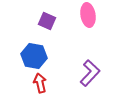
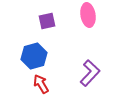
purple square: rotated 36 degrees counterclockwise
blue hexagon: rotated 25 degrees counterclockwise
red arrow: moved 1 px right, 1 px down; rotated 18 degrees counterclockwise
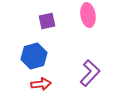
red arrow: rotated 114 degrees clockwise
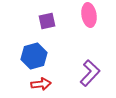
pink ellipse: moved 1 px right
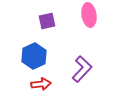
blue hexagon: rotated 10 degrees counterclockwise
purple L-shape: moved 8 px left, 4 px up
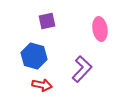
pink ellipse: moved 11 px right, 14 px down
blue hexagon: rotated 20 degrees counterclockwise
red arrow: moved 1 px right, 1 px down; rotated 18 degrees clockwise
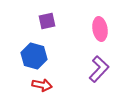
purple L-shape: moved 17 px right
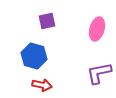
pink ellipse: moved 3 px left; rotated 25 degrees clockwise
purple L-shape: moved 4 px down; rotated 144 degrees counterclockwise
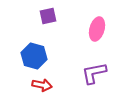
purple square: moved 1 px right, 5 px up
purple L-shape: moved 5 px left
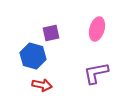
purple square: moved 3 px right, 17 px down
blue hexagon: moved 1 px left
purple L-shape: moved 2 px right
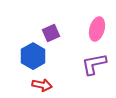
purple square: rotated 12 degrees counterclockwise
blue hexagon: rotated 15 degrees clockwise
purple L-shape: moved 2 px left, 9 px up
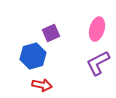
blue hexagon: rotated 15 degrees clockwise
purple L-shape: moved 4 px right, 1 px up; rotated 16 degrees counterclockwise
